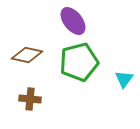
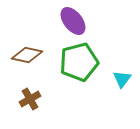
cyan triangle: moved 2 px left
brown cross: rotated 35 degrees counterclockwise
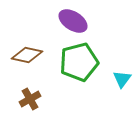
purple ellipse: rotated 20 degrees counterclockwise
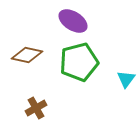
cyan triangle: moved 4 px right
brown cross: moved 6 px right, 9 px down
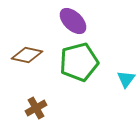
purple ellipse: rotated 12 degrees clockwise
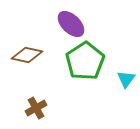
purple ellipse: moved 2 px left, 3 px down
green pentagon: moved 6 px right, 1 px up; rotated 18 degrees counterclockwise
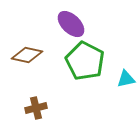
green pentagon: rotated 12 degrees counterclockwise
cyan triangle: rotated 42 degrees clockwise
brown cross: rotated 15 degrees clockwise
